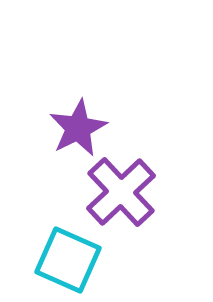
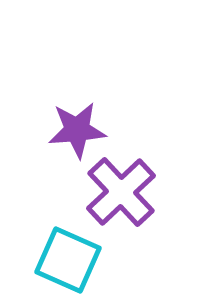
purple star: moved 1 px left, 2 px down; rotated 22 degrees clockwise
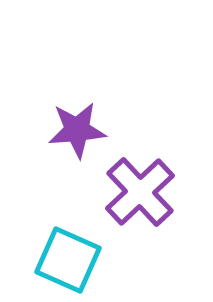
purple cross: moved 19 px right
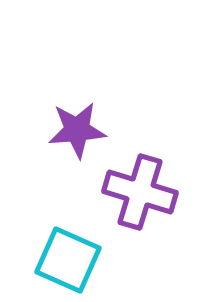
purple cross: rotated 30 degrees counterclockwise
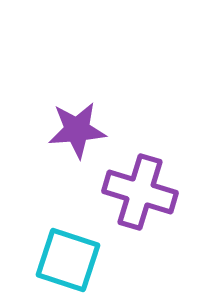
cyan square: rotated 6 degrees counterclockwise
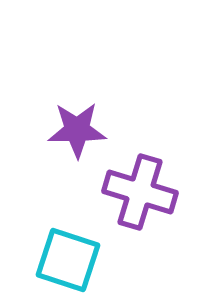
purple star: rotated 4 degrees clockwise
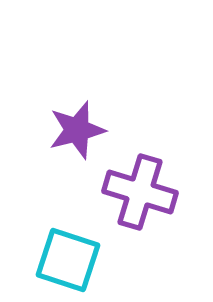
purple star: rotated 14 degrees counterclockwise
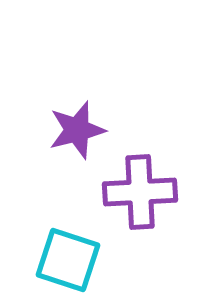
purple cross: rotated 20 degrees counterclockwise
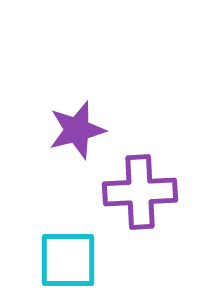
cyan square: rotated 18 degrees counterclockwise
